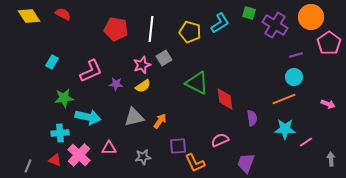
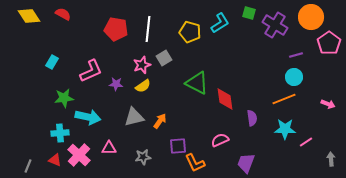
white line: moved 3 px left
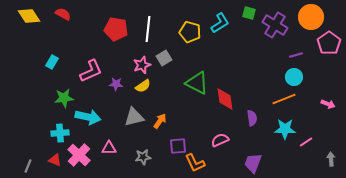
purple trapezoid: moved 7 px right
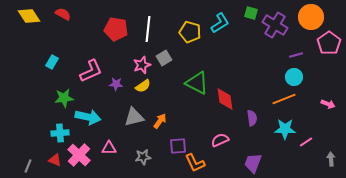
green square: moved 2 px right
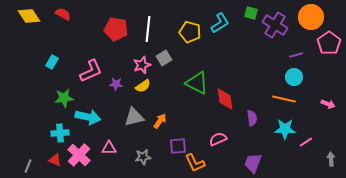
orange line: rotated 35 degrees clockwise
pink semicircle: moved 2 px left, 1 px up
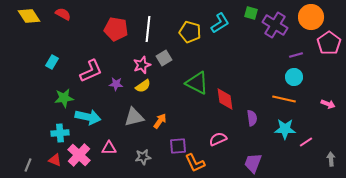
gray line: moved 1 px up
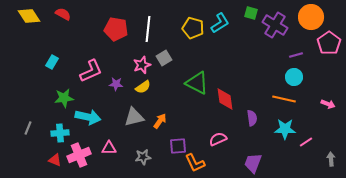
yellow pentagon: moved 3 px right, 4 px up
yellow semicircle: moved 1 px down
pink cross: rotated 25 degrees clockwise
gray line: moved 37 px up
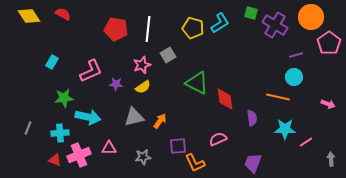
gray square: moved 4 px right, 3 px up
orange line: moved 6 px left, 2 px up
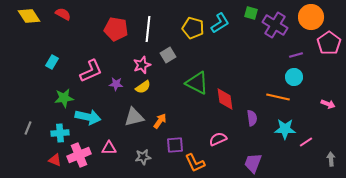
purple square: moved 3 px left, 1 px up
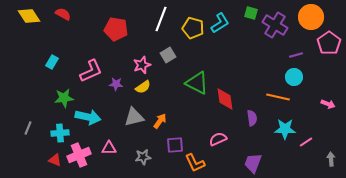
white line: moved 13 px right, 10 px up; rotated 15 degrees clockwise
